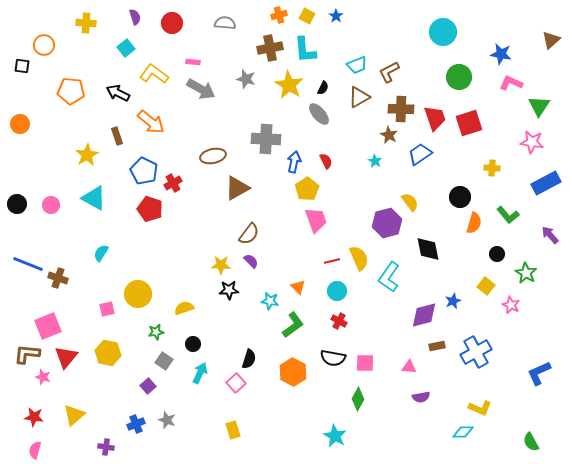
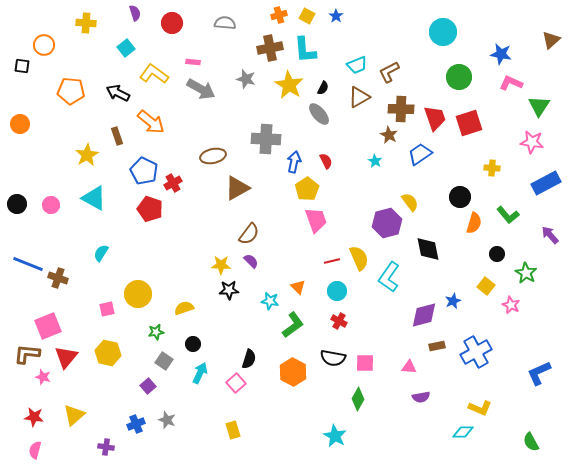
purple semicircle at (135, 17): moved 4 px up
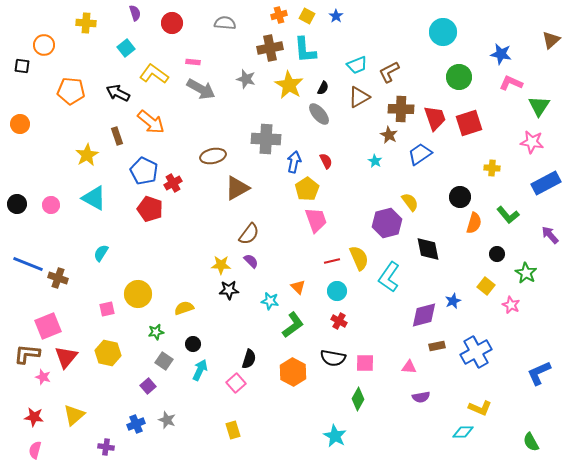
cyan arrow at (200, 373): moved 3 px up
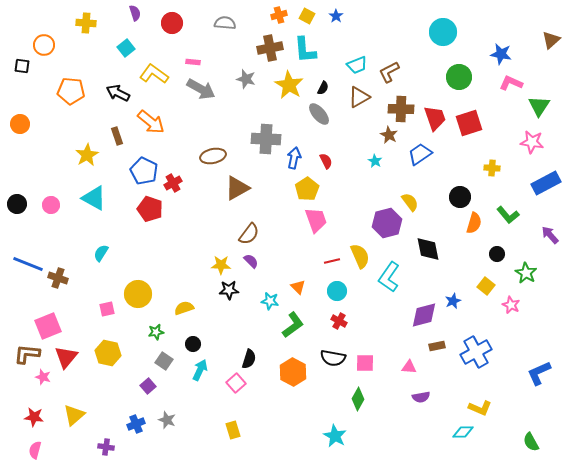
blue arrow at (294, 162): moved 4 px up
yellow semicircle at (359, 258): moved 1 px right, 2 px up
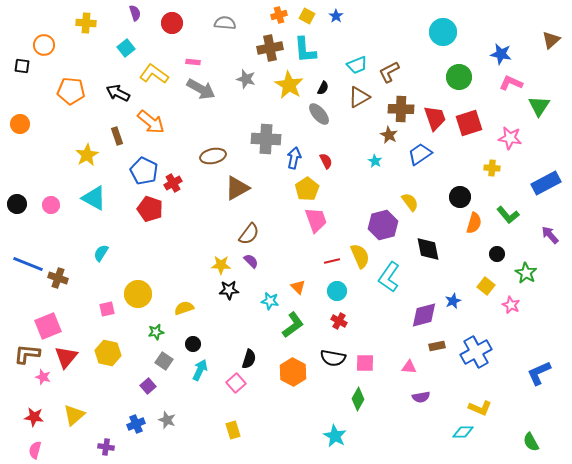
pink star at (532, 142): moved 22 px left, 4 px up
purple hexagon at (387, 223): moved 4 px left, 2 px down
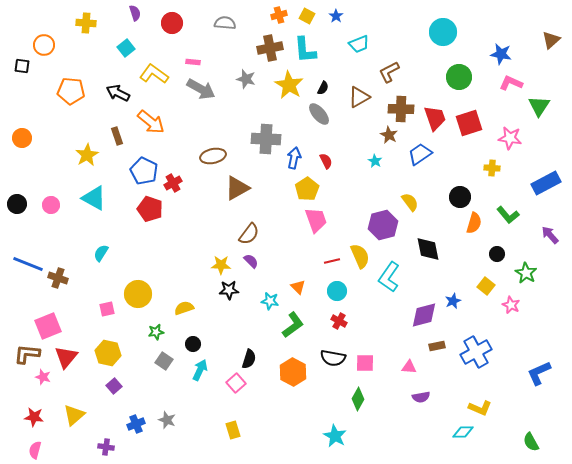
cyan trapezoid at (357, 65): moved 2 px right, 21 px up
orange circle at (20, 124): moved 2 px right, 14 px down
purple square at (148, 386): moved 34 px left
